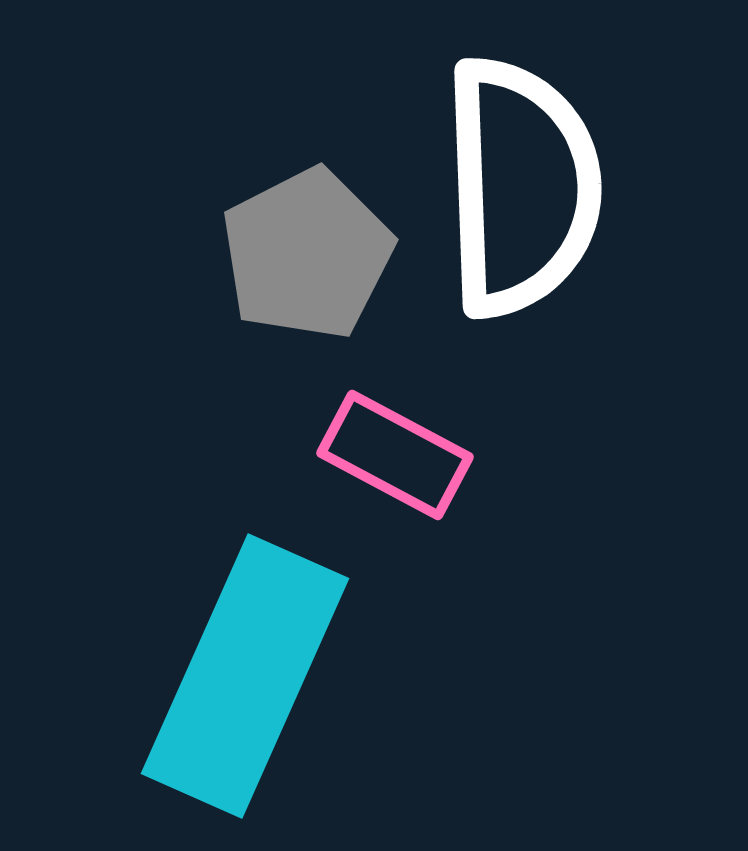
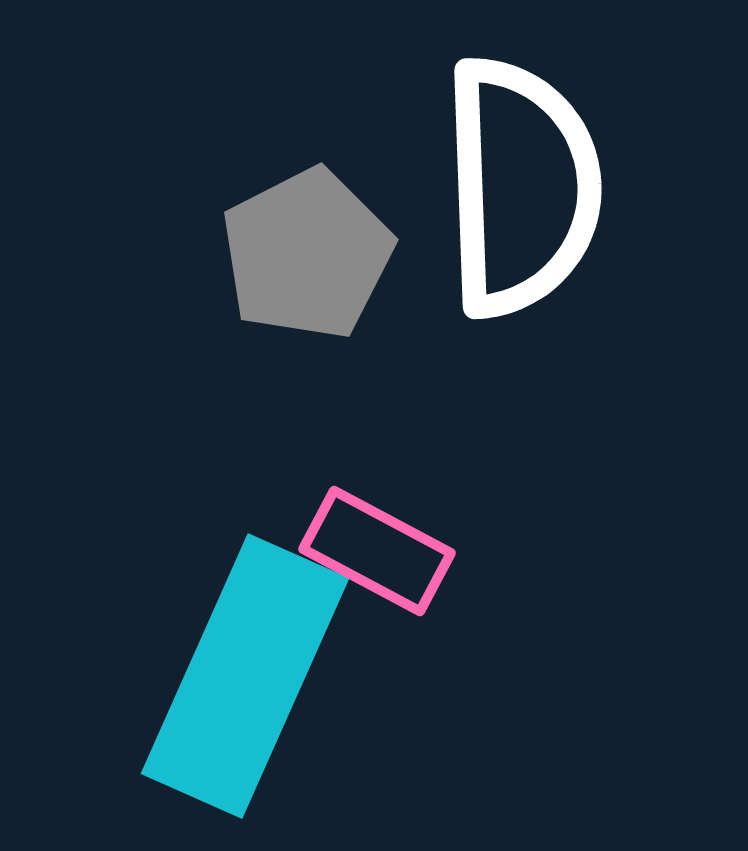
pink rectangle: moved 18 px left, 96 px down
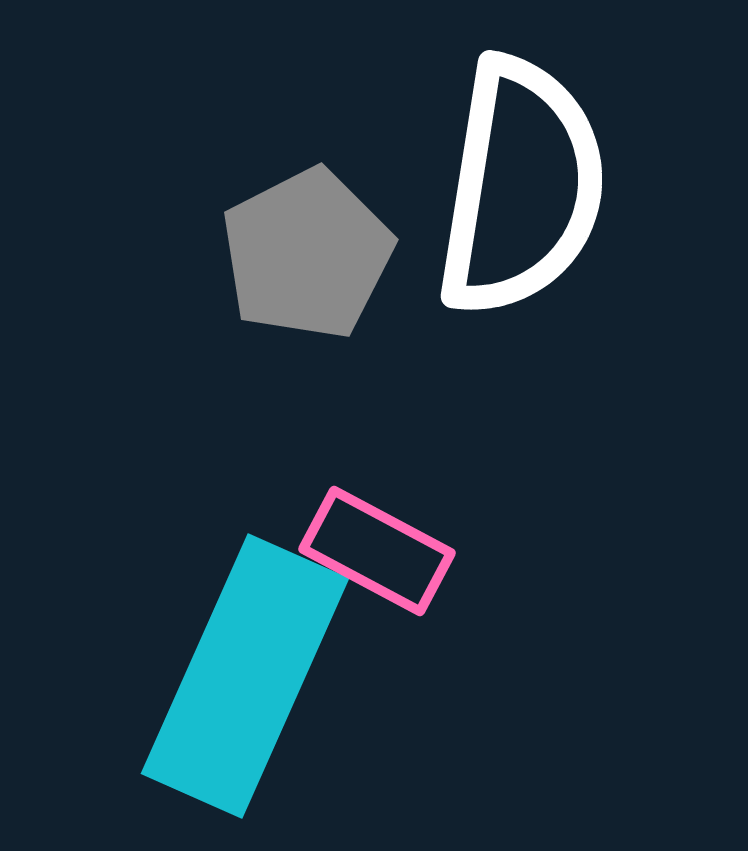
white semicircle: rotated 11 degrees clockwise
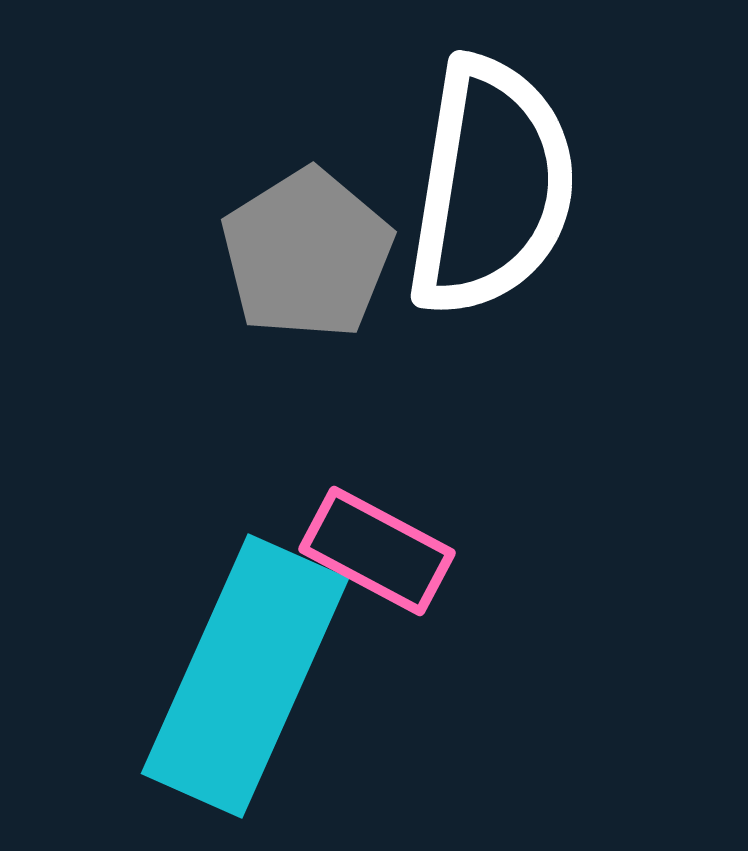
white semicircle: moved 30 px left
gray pentagon: rotated 5 degrees counterclockwise
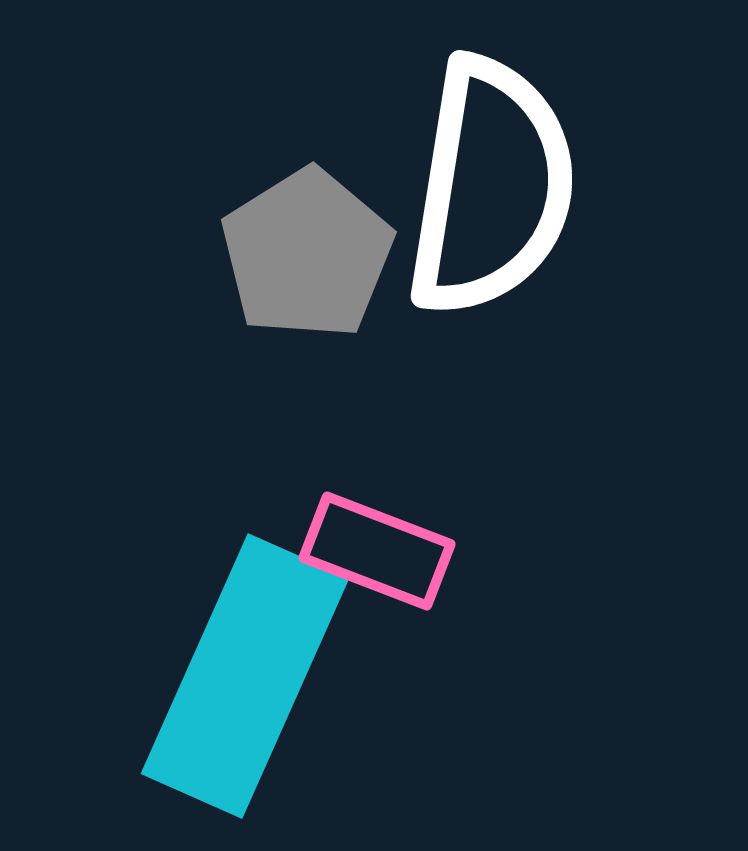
pink rectangle: rotated 7 degrees counterclockwise
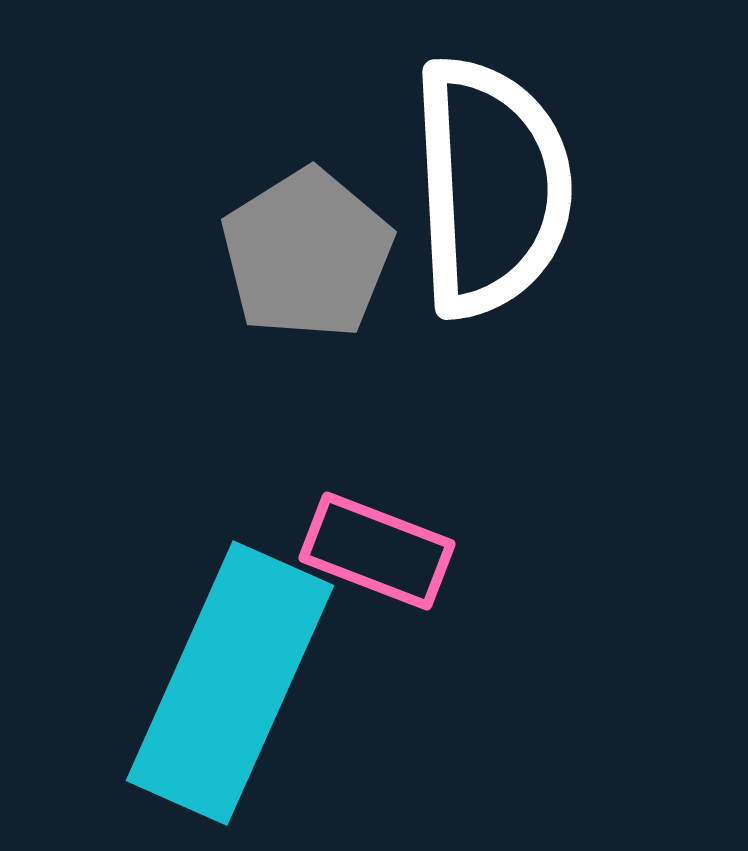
white semicircle: rotated 12 degrees counterclockwise
cyan rectangle: moved 15 px left, 7 px down
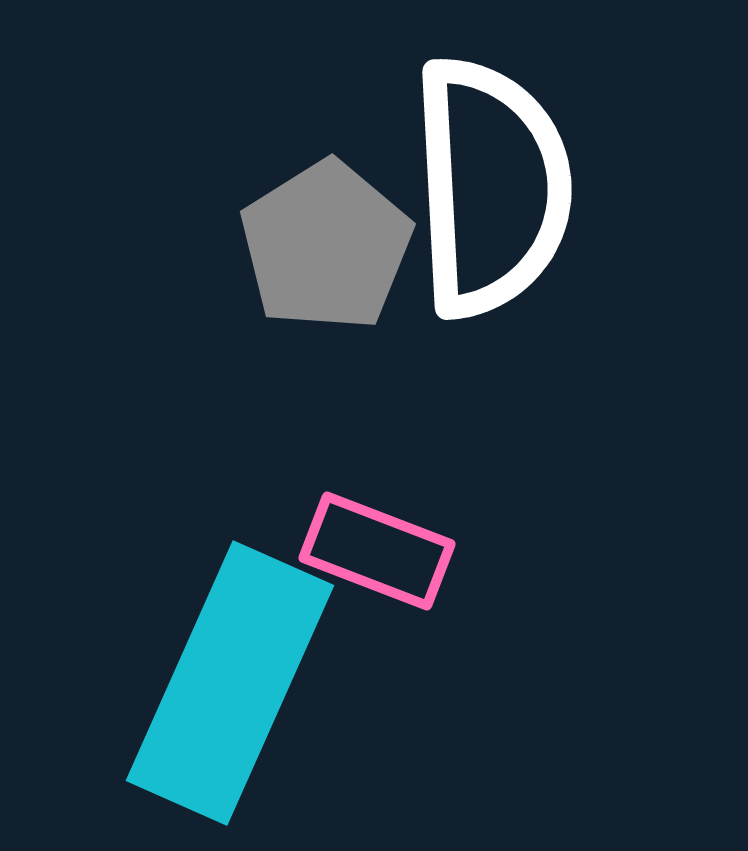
gray pentagon: moved 19 px right, 8 px up
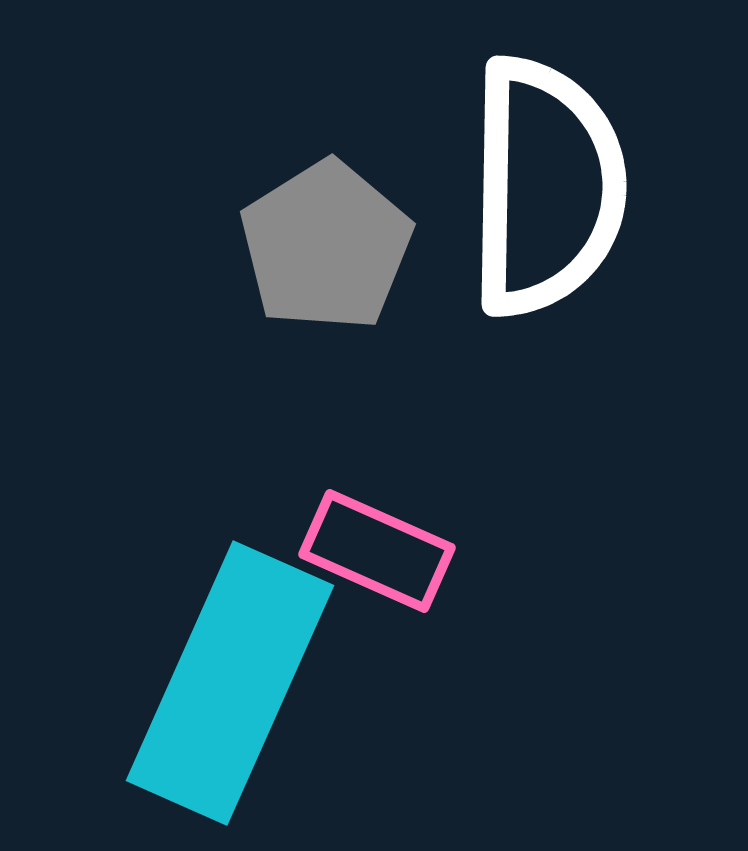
white semicircle: moved 55 px right; rotated 4 degrees clockwise
pink rectangle: rotated 3 degrees clockwise
